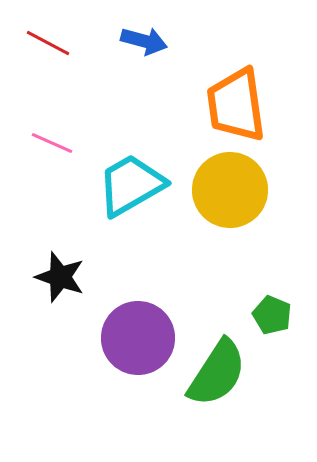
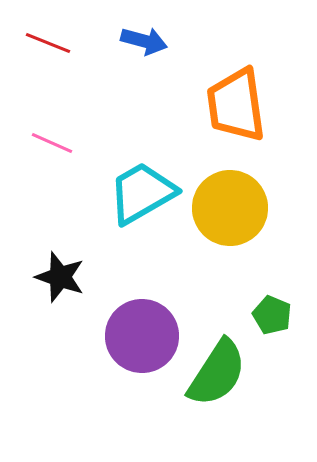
red line: rotated 6 degrees counterclockwise
cyan trapezoid: moved 11 px right, 8 px down
yellow circle: moved 18 px down
purple circle: moved 4 px right, 2 px up
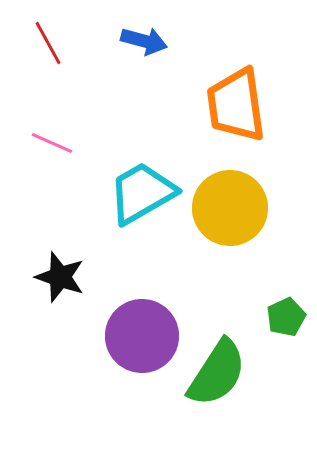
red line: rotated 39 degrees clockwise
green pentagon: moved 14 px right, 2 px down; rotated 24 degrees clockwise
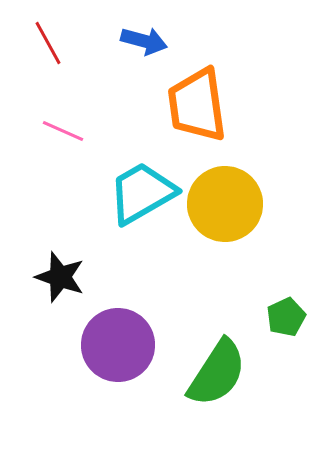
orange trapezoid: moved 39 px left
pink line: moved 11 px right, 12 px up
yellow circle: moved 5 px left, 4 px up
purple circle: moved 24 px left, 9 px down
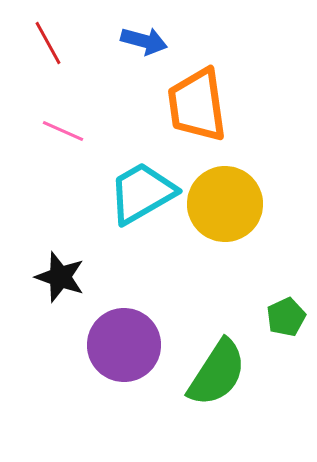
purple circle: moved 6 px right
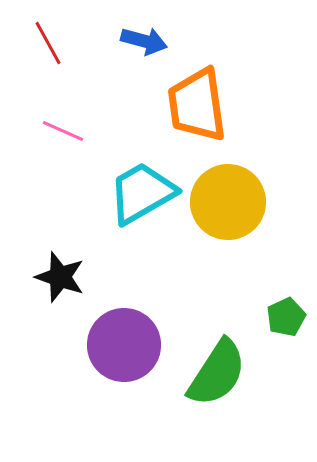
yellow circle: moved 3 px right, 2 px up
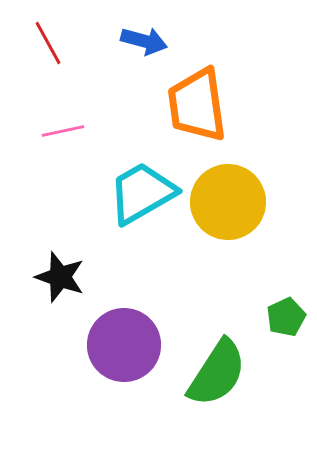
pink line: rotated 36 degrees counterclockwise
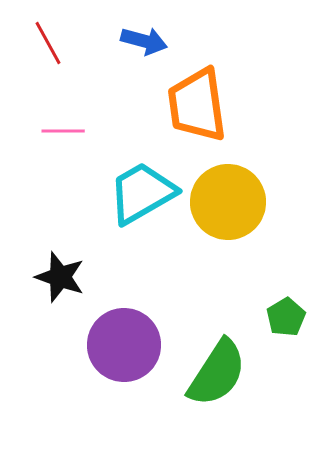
pink line: rotated 12 degrees clockwise
green pentagon: rotated 6 degrees counterclockwise
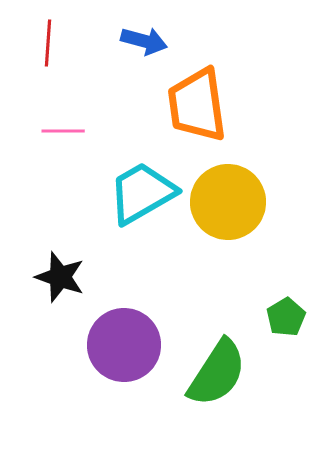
red line: rotated 33 degrees clockwise
